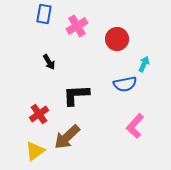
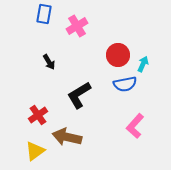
red circle: moved 1 px right, 16 px down
cyan arrow: moved 1 px left
black L-shape: moved 3 px right; rotated 28 degrees counterclockwise
red cross: moved 1 px left, 1 px down
brown arrow: rotated 56 degrees clockwise
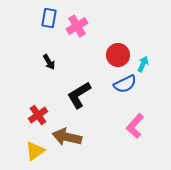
blue rectangle: moved 5 px right, 4 px down
blue semicircle: rotated 15 degrees counterclockwise
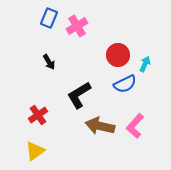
blue rectangle: rotated 12 degrees clockwise
cyan arrow: moved 2 px right
brown arrow: moved 33 px right, 11 px up
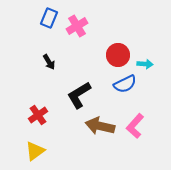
cyan arrow: rotated 70 degrees clockwise
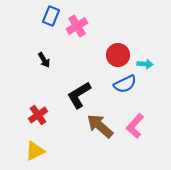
blue rectangle: moved 2 px right, 2 px up
black arrow: moved 5 px left, 2 px up
brown arrow: rotated 28 degrees clockwise
yellow triangle: rotated 10 degrees clockwise
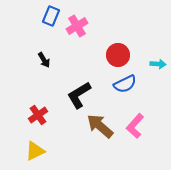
cyan arrow: moved 13 px right
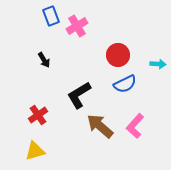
blue rectangle: rotated 42 degrees counterclockwise
yellow triangle: rotated 10 degrees clockwise
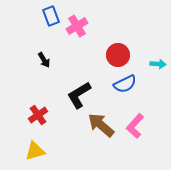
brown arrow: moved 1 px right, 1 px up
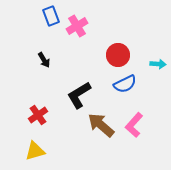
pink L-shape: moved 1 px left, 1 px up
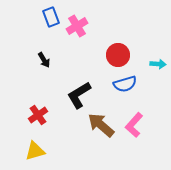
blue rectangle: moved 1 px down
blue semicircle: rotated 10 degrees clockwise
